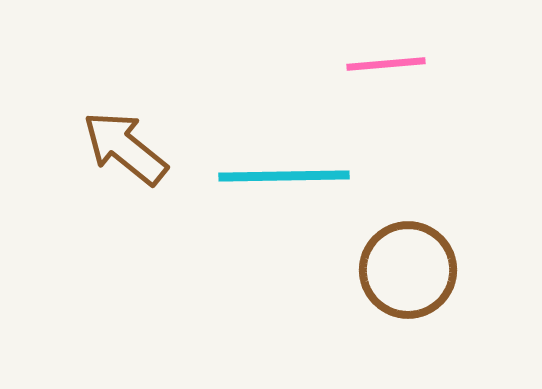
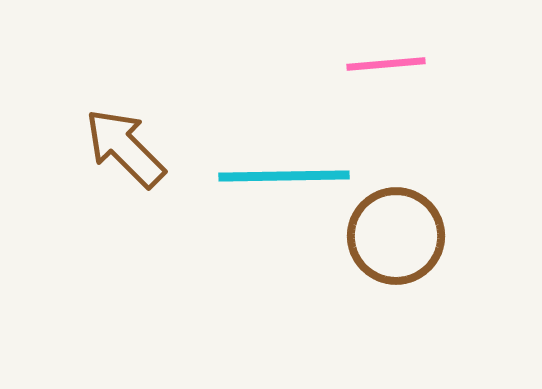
brown arrow: rotated 6 degrees clockwise
brown circle: moved 12 px left, 34 px up
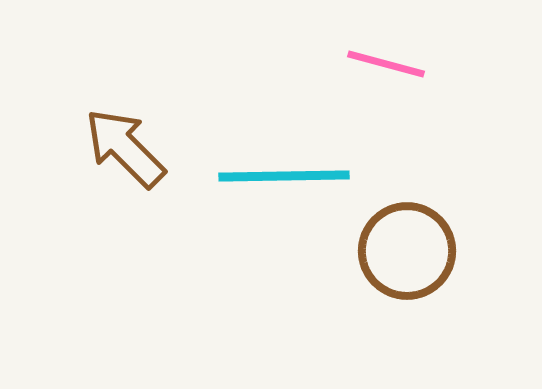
pink line: rotated 20 degrees clockwise
brown circle: moved 11 px right, 15 px down
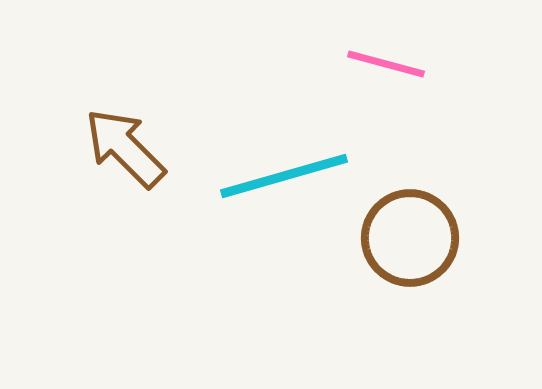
cyan line: rotated 15 degrees counterclockwise
brown circle: moved 3 px right, 13 px up
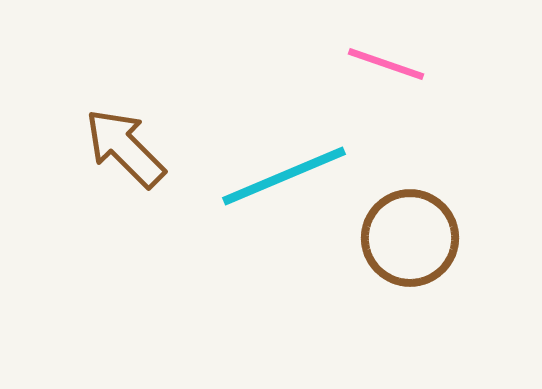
pink line: rotated 4 degrees clockwise
cyan line: rotated 7 degrees counterclockwise
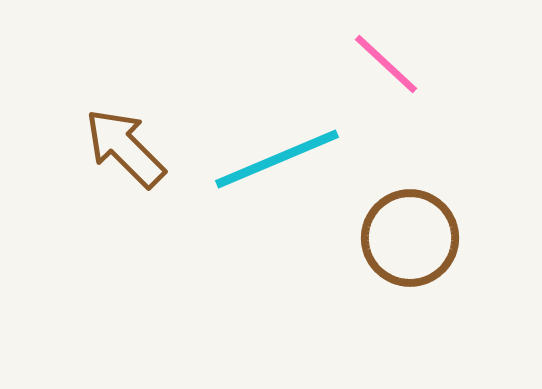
pink line: rotated 24 degrees clockwise
cyan line: moved 7 px left, 17 px up
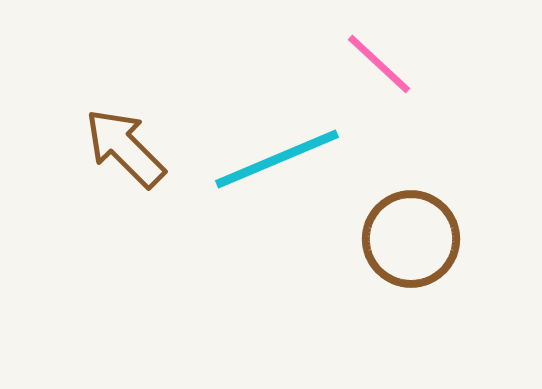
pink line: moved 7 px left
brown circle: moved 1 px right, 1 px down
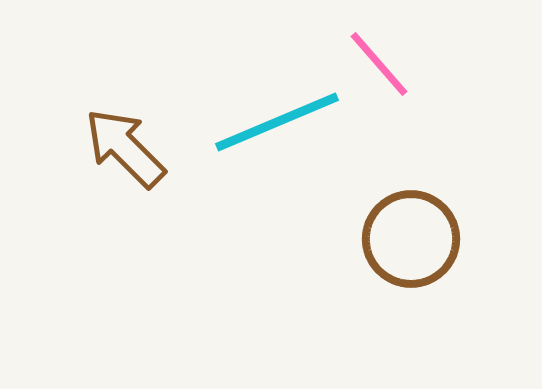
pink line: rotated 6 degrees clockwise
cyan line: moved 37 px up
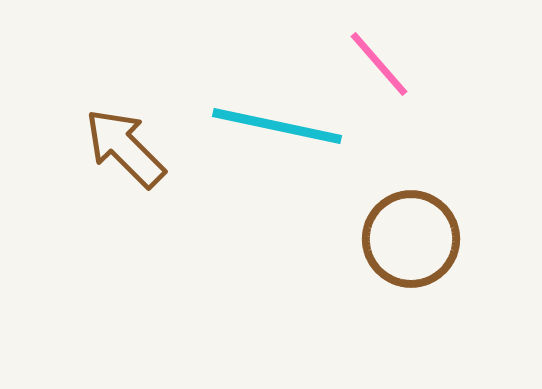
cyan line: moved 4 px down; rotated 35 degrees clockwise
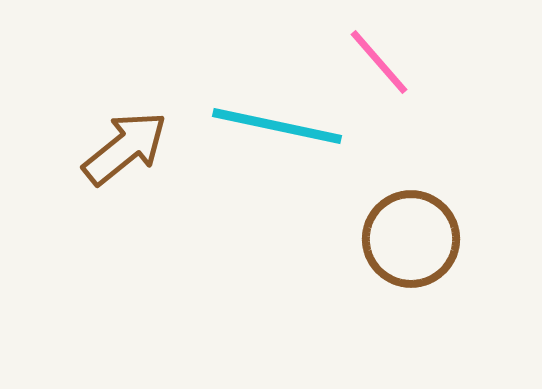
pink line: moved 2 px up
brown arrow: rotated 96 degrees clockwise
